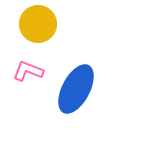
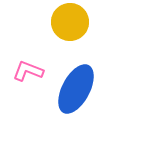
yellow circle: moved 32 px right, 2 px up
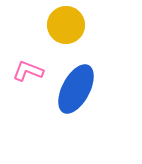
yellow circle: moved 4 px left, 3 px down
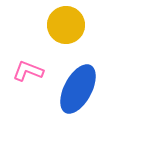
blue ellipse: moved 2 px right
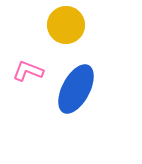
blue ellipse: moved 2 px left
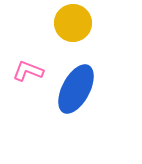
yellow circle: moved 7 px right, 2 px up
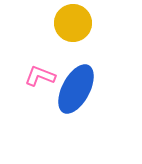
pink L-shape: moved 12 px right, 5 px down
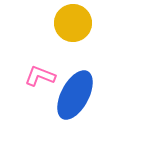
blue ellipse: moved 1 px left, 6 px down
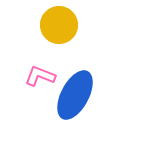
yellow circle: moved 14 px left, 2 px down
